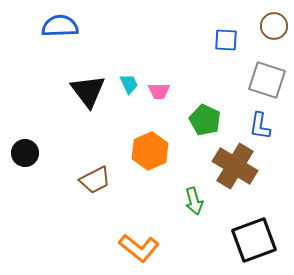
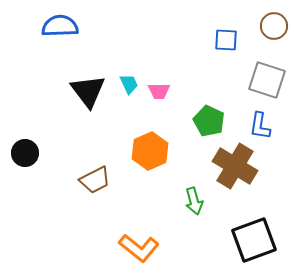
green pentagon: moved 4 px right, 1 px down
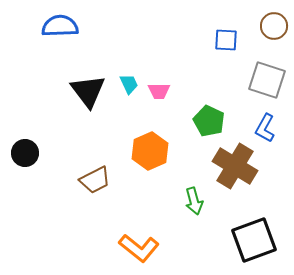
blue L-shape: moved 5 px right, 2 px down; rotated 20 degrees clockwise
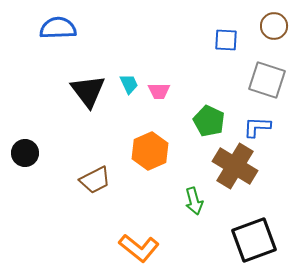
blue semicircle: moved 2 px left, 2 px down
blue L-shape: moved 8 px left, 1 px up; rotated 64 degrees clockwise
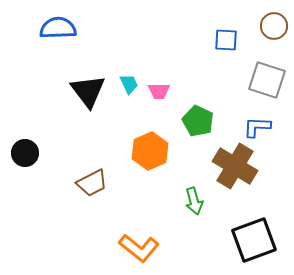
green pentagon: moved 11 px left
brown trapezoid: moved 3 px left, 3 px down
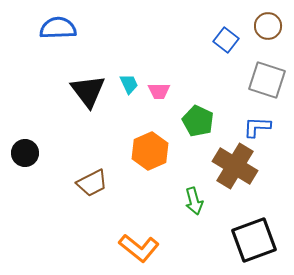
brown circle: moved 6 px left
blue square: rotated 35 degrees clockwise
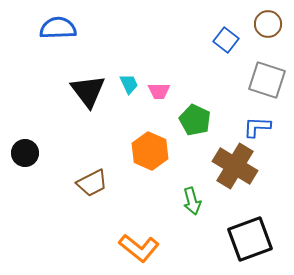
brown circle: moved 2 px up
green pentagon: moved 3 px left, 1 px up
orange hexagon: rotated 12 degrees counterclockwise
green arrow: moved 2 px left
black square: moved 4 px left, 1 px up
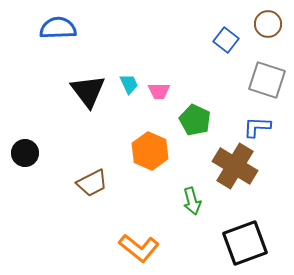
black square: moved 5 px left, 4 px down
